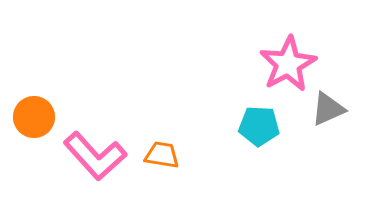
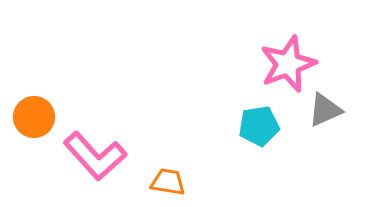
pink star: rotated 8 degrees clockwise
gray triangle: moved 3 px left, 1 px down
cyan pentagon: rotated 12 degrees counterclockwise
orange trapezoid: moved 6 px right, 27 px down
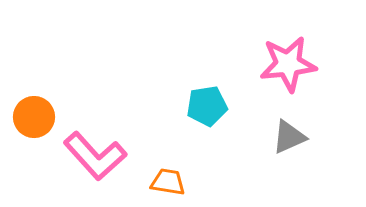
pink star: rotated 14 degrees clockwise
gray triangle: moved 36 px left, 27 px down
cyan pentagon: moved 52 px left, 20 px up
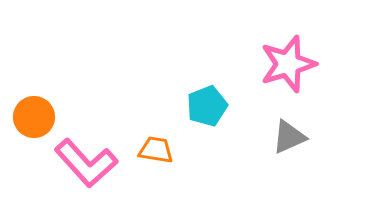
pink star: rotated 10 degrees counterclockwise
cyan pentagon: rotated 12 degrees counterclockwise
pink L-shape: moved 9 px left, 7 px down
orange trapezoid: moved 12 px left, 32 px up
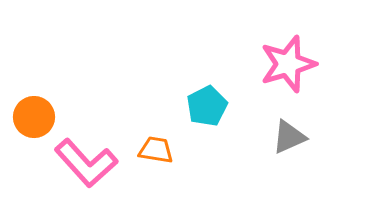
cyan pentagon: rotated 6 degrees counterclockwise
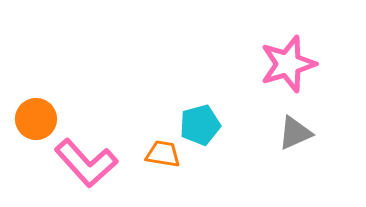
cyan pentagon: moved 7 px left, 19 px down; rotated 12 degrees clockwise
orange circle: moved 2 px right, 2 px down
gray triangle: moved 6 px right, 4 px up
orange trapezoid: moved 7 px right, 4 px down
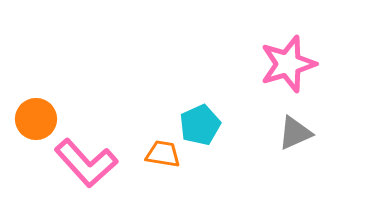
cyan pentagon: rotated 9 degrees counterclockwise
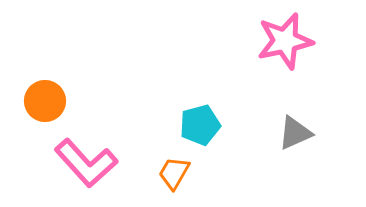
pink star: moved 3 px left, 23 px up; rotated 4 degrees clockwise
orange circle: moved 9 px right, 18 px up
cyan pentagon: rotated 9 degrees clockwise
orange trapezoid: moved 11 px right, 19 px down; rotated 69 degrees counterclockwise
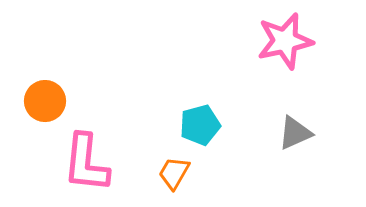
pink L-shape: rotated 48 degrees clockwise
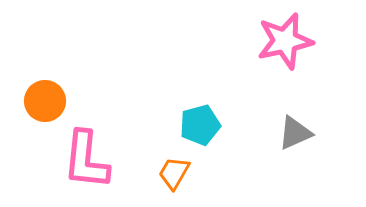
pink L-shape: moved 3 px up
